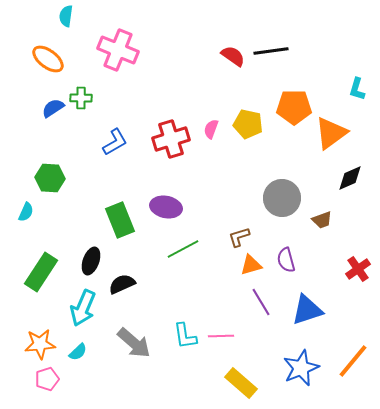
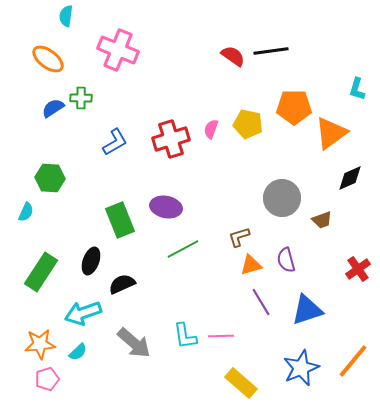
cyan arrow at (83, 308): moved 5 px down; rotated 48 degrees clockwise
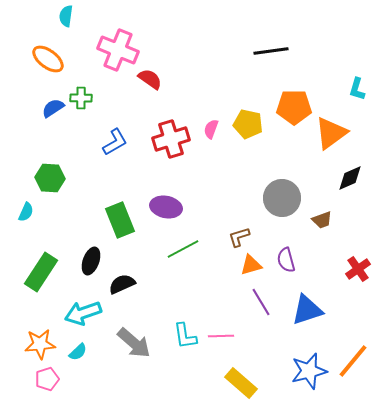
red semicircle at (233, 56): moved 83 px left, 23 px down
blue star at (301, 368): moved 8 px right, 3 px down; rotated 9 degrees clockwise
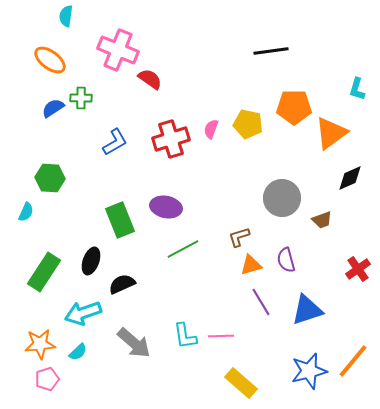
orange ellipse at (48, 59): moved 2 px right, 1 px down
green rectangle at (41, 272): moved 3 px right
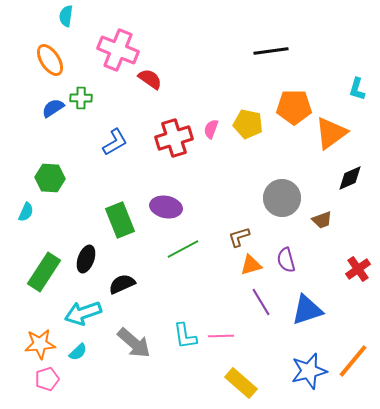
orange ellipse at (50, 60): rotated 20 degrees clockwise
red cross at (171, 139): moved 3 px right, 1 px up
black ellipse at (91, 261): moved 5 px left, 2 px up
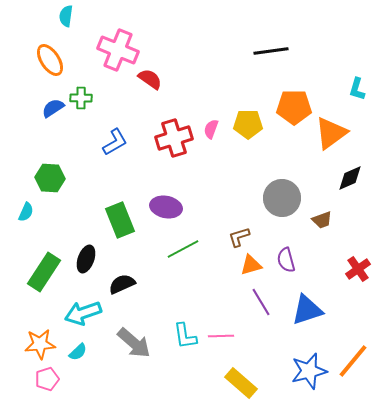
yellow pentagon at (248, 124): rotated 12 degrees counterclockwise
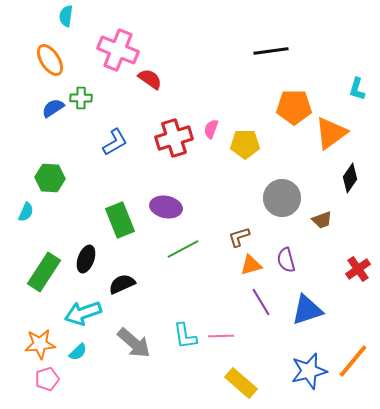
yellow pentagon at (248, 124): moved 3 px left, 20 px down
black diamond at (350, 178): rotated 32 degrees counterclockwise
